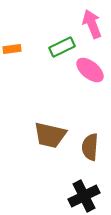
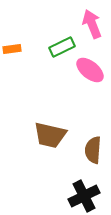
brown semicircle: moved 3 px right, 3 px down
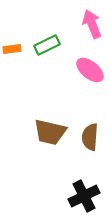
green rectangle: moved 15 px left, 2 px up
brown trapezoid: moved 3 px up
brown semicircle: moved 3 px left, 13 px up
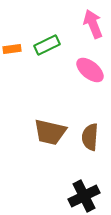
pink arrow: moved 1 px right
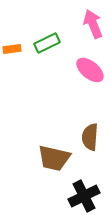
green rectangle: moved 2 px up
brown trapezoid: moved 4 px right, 26 px down
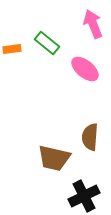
green rectangle: rotated 65 degrees clockwise
pink ellipse: moved 5 px left, 1 px up
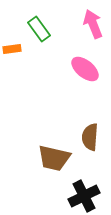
green rectangle: moved 8 px left, 14 px up; rotated 15 degrees clockwise
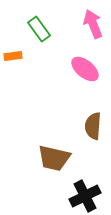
orange rectangle: moved 1 px right, 7 px down
brown semicircle: moved 3 px right, 11 px up
black cross: moved 1 px right
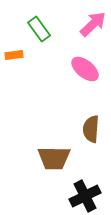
pink arrow: rotated 68 degrees clockwise
orange rectangle: moved 1 px right, 1 px up
brown semicircle: moved 2 px left, 3 px down
brown trapezoid: rotated 12 degrees counterclockwise
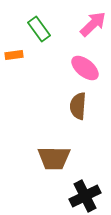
pink ellipse: moved 1 px up
brown semicircle: moved 13 px left, 23 px up
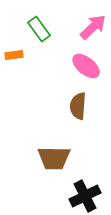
pink arrow: moved 3 px down
pink ellipse: moved 1 px right, 2 px up
